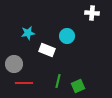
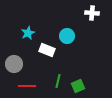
cyan star: rotated 16 degrees counterclockwise
red line: moved 3 px right, 3 px down
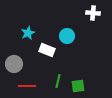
white cross: moved 1 px right
green square: rotated 16 degrees clockwise
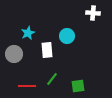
white rectangle: rotated 63 degrees clockwise
gray circle: moved 10 px up
green line: moved 6 px left, 2 px up; rotated 24 degrees clockwise
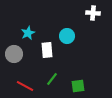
red line: moved 2 px left; rotated 30 degrees clockwise
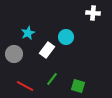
cyan circle: moved 1 px left, 1 px down
white rectangle: rotated 42 degrees clockwise
green square: rotated 24 degrees clockwise
